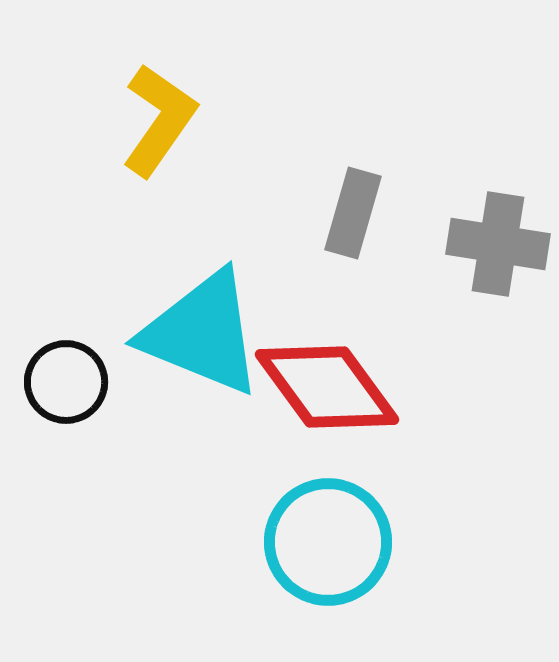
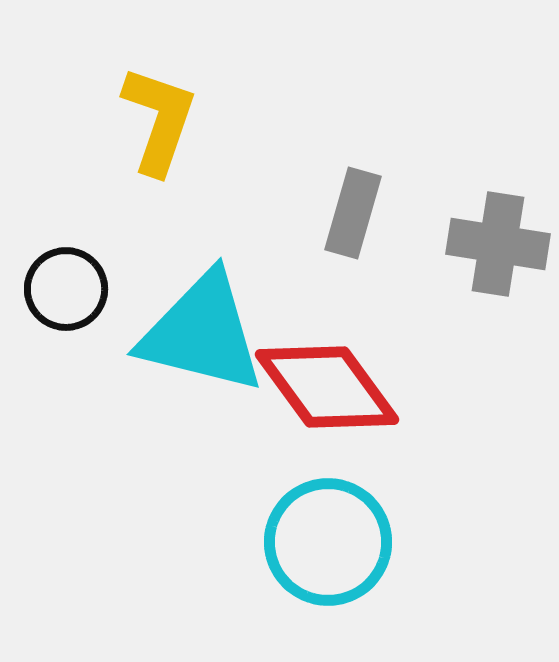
yellow L-shape: rotated 16 degrees counterclockwise
cyan triangle: rotated 8 degrees counterclockwise
black circle: moved 93 px up
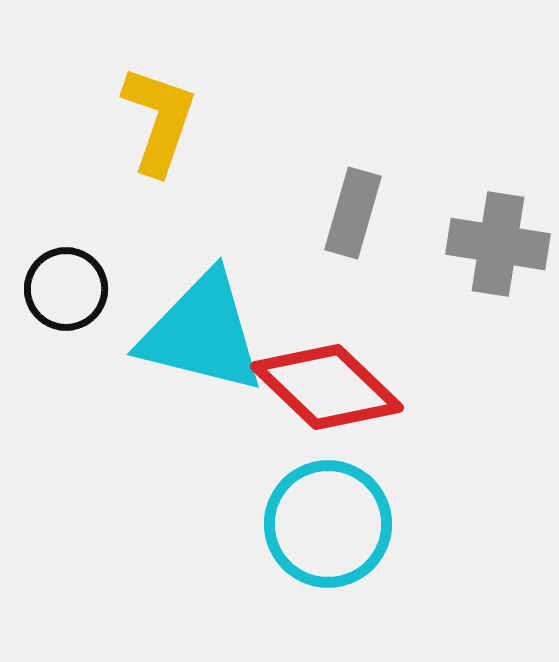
red diamond: rotated 10 degrees counterclockwise
cyan circle: moved 18 px up
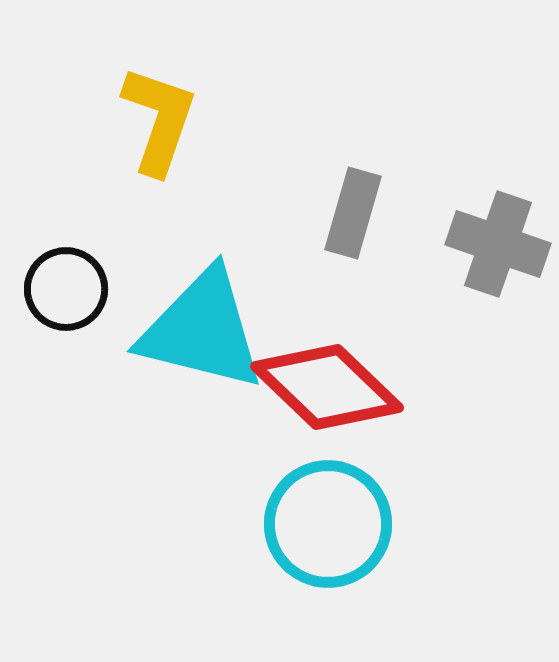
gray cross: rotated 10 degrees clockwise
cyan triangle: moved 3 px up
